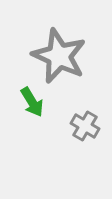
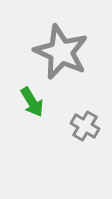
gray star: moved 2 px right, 4 px up
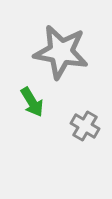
gray star: rotated 14 degrees counterclockwise
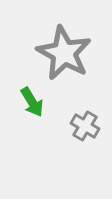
gray star: moved 3 px right, 1 px down; rotated 18 degrees clockwise
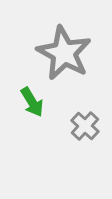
gray cross: rotated 12 degrees clockwise
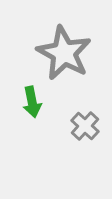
green arrow: rotated 20 degrees clockwise
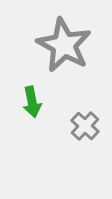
gray star: moved 8 px up
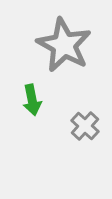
green arrow: moved 2 px up
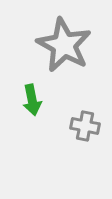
gray cross: rotated 32 degrees counterclockwise
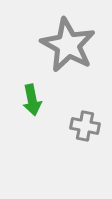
gray star: moved 4 px right
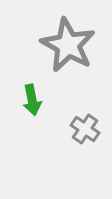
gray cross: moved 3 px down; rotated 24 degrees clockwise
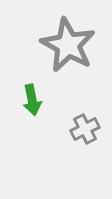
gray cross: rotated 28 degrees clockwise
